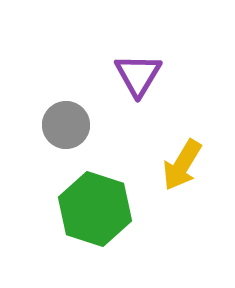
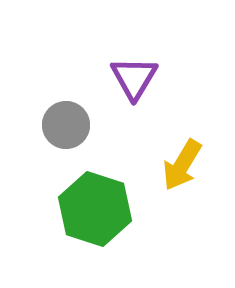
purple triangle: moved 4 px left, 3 px down
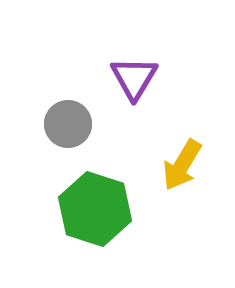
gray circle: moved 2 px right, 1 px up
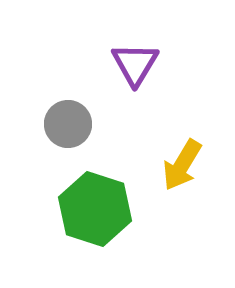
purple triangle: moved 1 px right, 14 px up
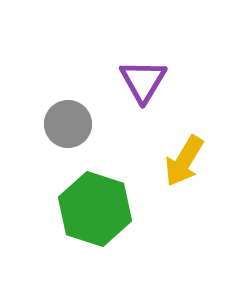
purple triangle: moved 8 px right, 17 px down
yellow arrow: moved 2 px right, 4 px up
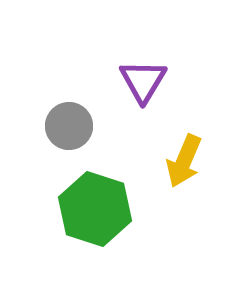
gray circle: moved 1 px right, 2 px down
yellow arrow: rotated 8 degrees counterclockwise
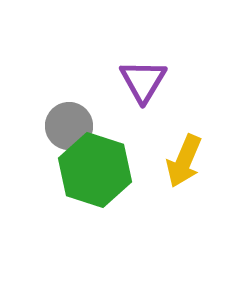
green hexagon: moved 39 px up
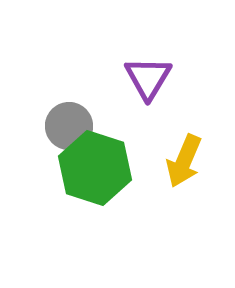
purple triangle: moved 5 px right, 3 px up
green hexagon: moved 2 px up
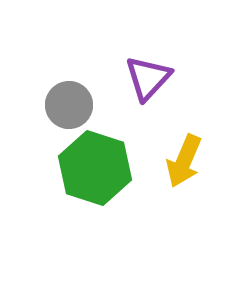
purple triangle: rotated 12 degrees clockwise
gray circle: moved 21 px up
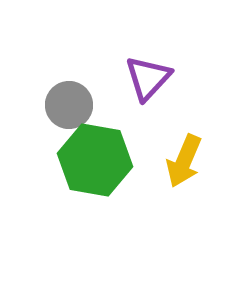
green hexagon: moved 8 px up; rotated 8 degrees counterclockwise
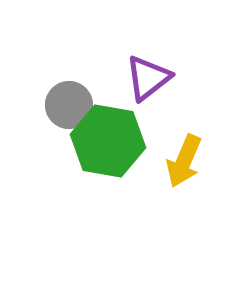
purple triangle: rotated 9 degrees clockwise
green hexagon: moved 13 px right, 19 px up
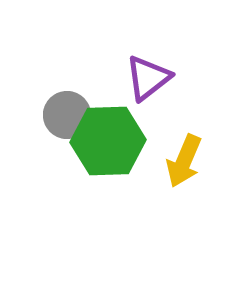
gray circle: moved 2 px left, 10 px down
green hexagon: rotated 12 degrees counterclockwise
